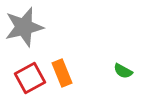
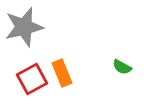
green semicircle: moved 1 px left, 4 px up
red square: moved 2 px right, 1 px down
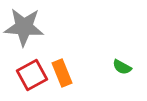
gray star: rotated 18 degrees clockwise
red square: moved 4 px up
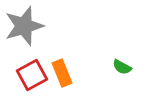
gray star: moved 1 px up; rotated 21 degrees counterclockwise
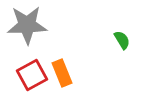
gray star: moved 3 px right, 1 px up; rotated 15 degrees clockwise
green semicircle: moved 27 px up; rotated 150 degrees counterclockwise
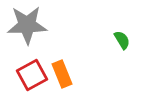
orange rectangle: moved 1 px down
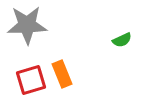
green semicircle: rotated 96 degrees clockwise
red square: moved 1 px left, 5 px down; rotated 12 degrees clockwise
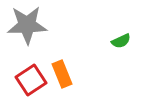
green semicircle: moved 1 px left, 1 px down
red square: rotated 16 degrees counterclockwise
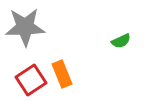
gray star: moved 2 px left, 2 px down
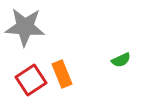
gray star: rotated 6 degrees clockwise
green semicircle: moved 19 px down
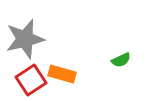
gray star: moved 12 px down; rotated 18 degrees counterclockwise
orange rectangle: rotated 52 degrees counterclockwise
